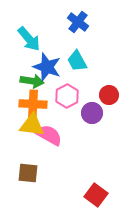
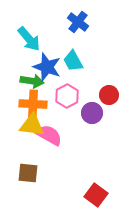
cyan trapezoid: moved 4 px left
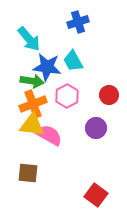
blue cross: rotated 35 degrees clockwise
blue star: rotated 12 degrees counterclockwise
orange cross: rotated 24 degrees counterclockwise
purple circle: moved 4 px right, 15 px down
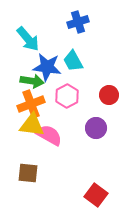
cyan arrow: moved 1 px left
orange cross: moved 2 px left
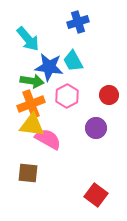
blue star: moved 2 px right
pink semicircle: moved 1 px left, 4 px down
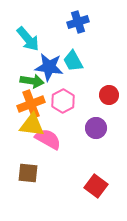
pink hexagon: moved 4 px left, 5 px down
red square: moved 9 px up
